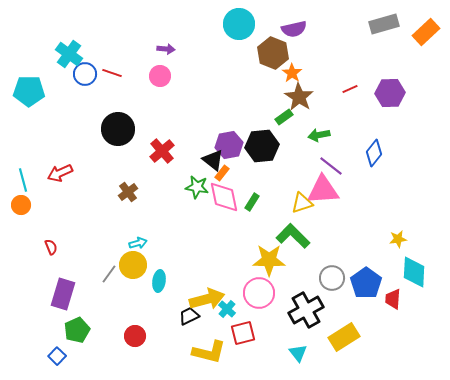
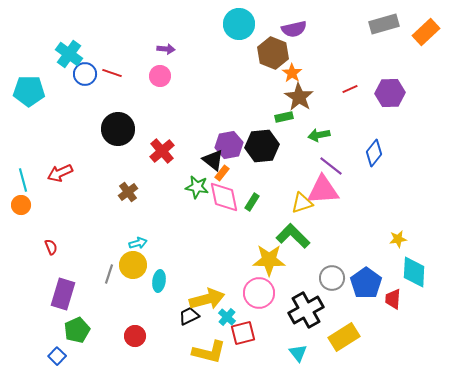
green rectangle at (284, 117): rotated 24 degrees clockwise
gray line at (109, 274): rotated 18 degrees counterclockwise
cyan cross at (227, 309): moved 8 px down
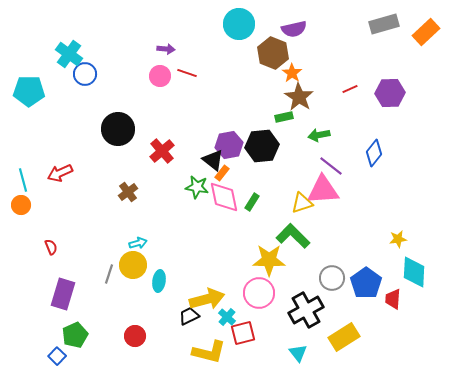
red line at (112, 73): moved 75 px right
green pentagon at (77, 330): moved 2 px left, 5 px down
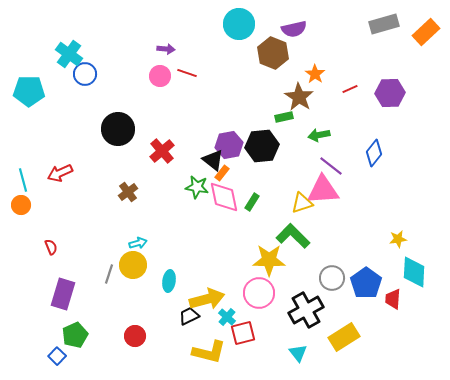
orange star at (292, 73): moved 23 px right, 1 px down
cyan ellipse at (159, 281): moved 10 px right
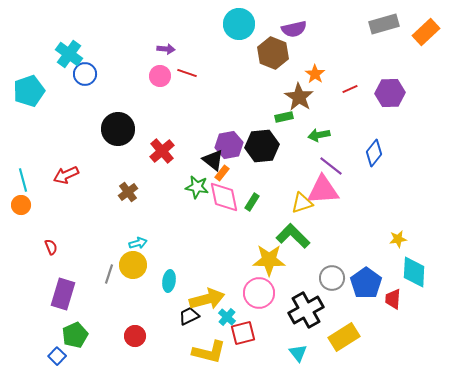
cyan pentagon at (29, 91): rotated 20 degrees counterclockwise
red arrow at (60, 173): moved 6 px right, 2 px down
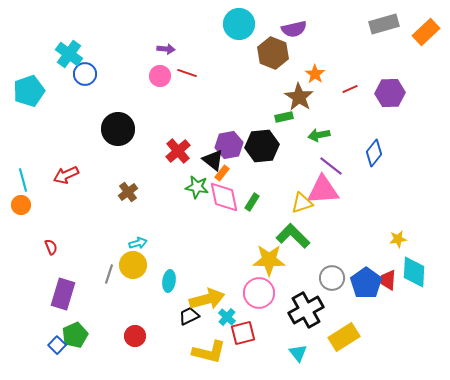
red cross at (162, 151): moved 16 px right
red trapezoid at (393, 299): moved 5 px left, 19 px up
blue square at (57, 356): moved 11 px up
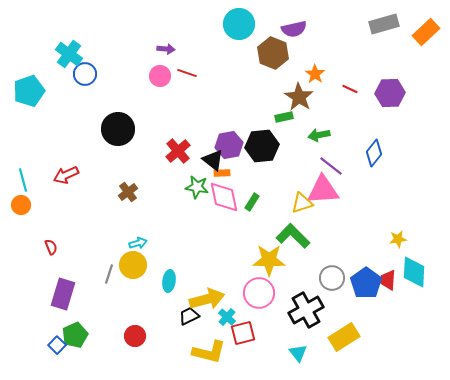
red line at (350, 89): rotated 49 degrees clockwise
orange rectangle at (222, 173): rotated 49 degrees clockwise
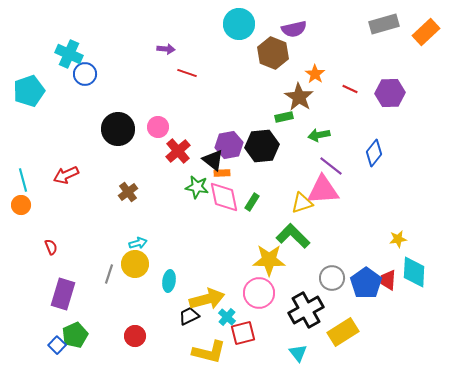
cyan cross at (69, 54): rotated 12 degrees counterclockwise
pink circle at (160, 76): moved 2 px left, 51 px down
yellow circle at (133, 265): moved 2 px right, 1 px up
yellow rectangle at (344, 337): moved 1 px left, 5 px up
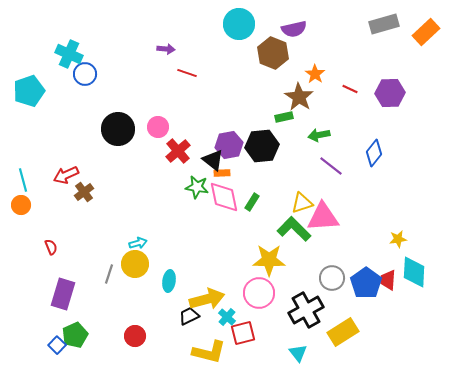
pink triangle at (323, 190): moved 27 px down
brown cross at (128, 192): moved 44 px left
green L-shape at (293, 236): moved 1 px right, 7 px up
